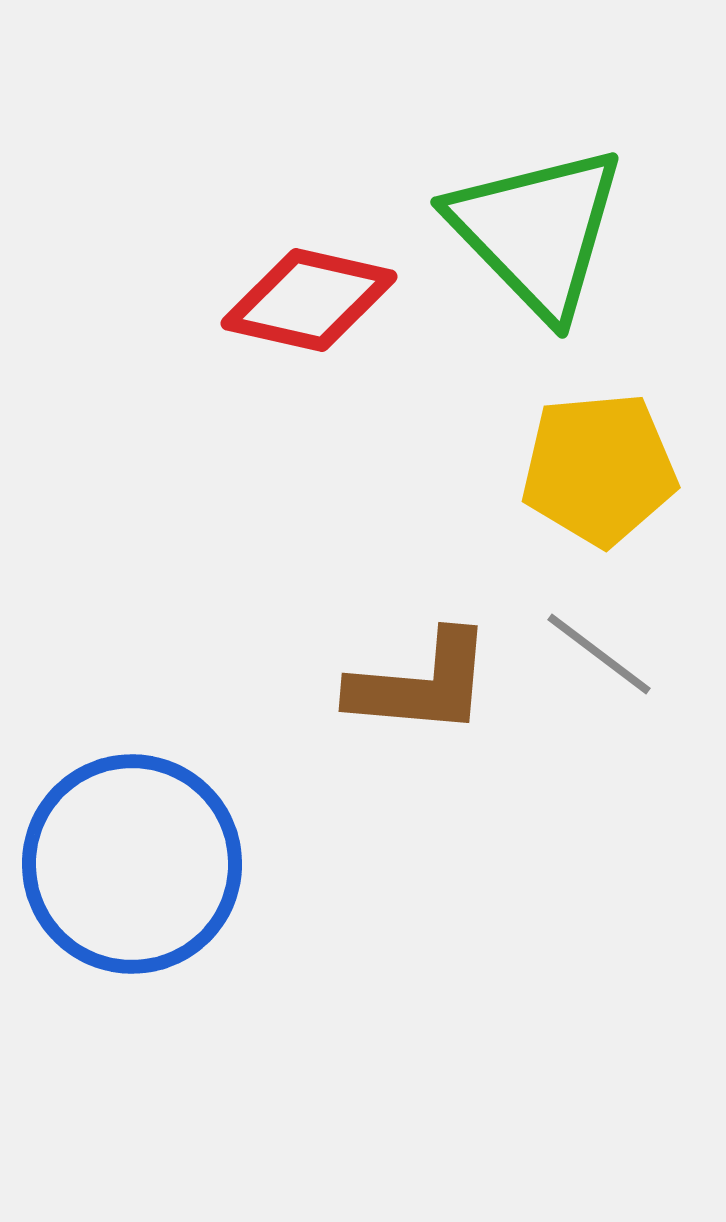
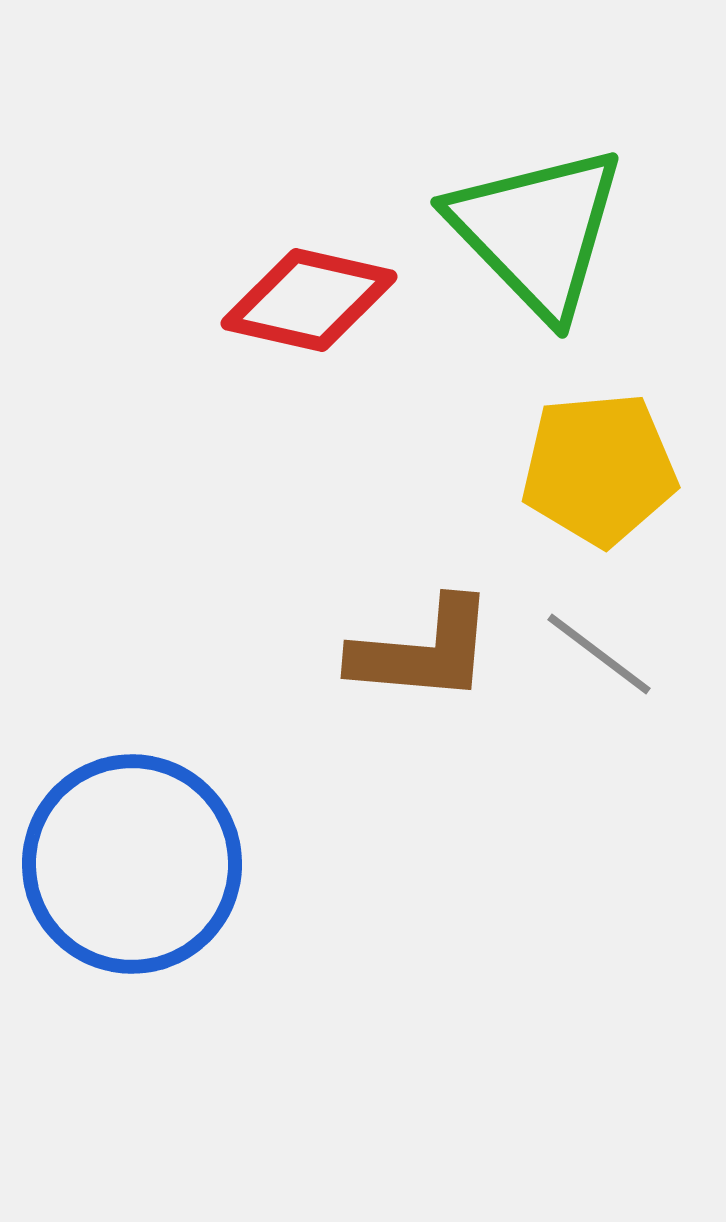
brown L-shape: moved 2 px right, 33 px up
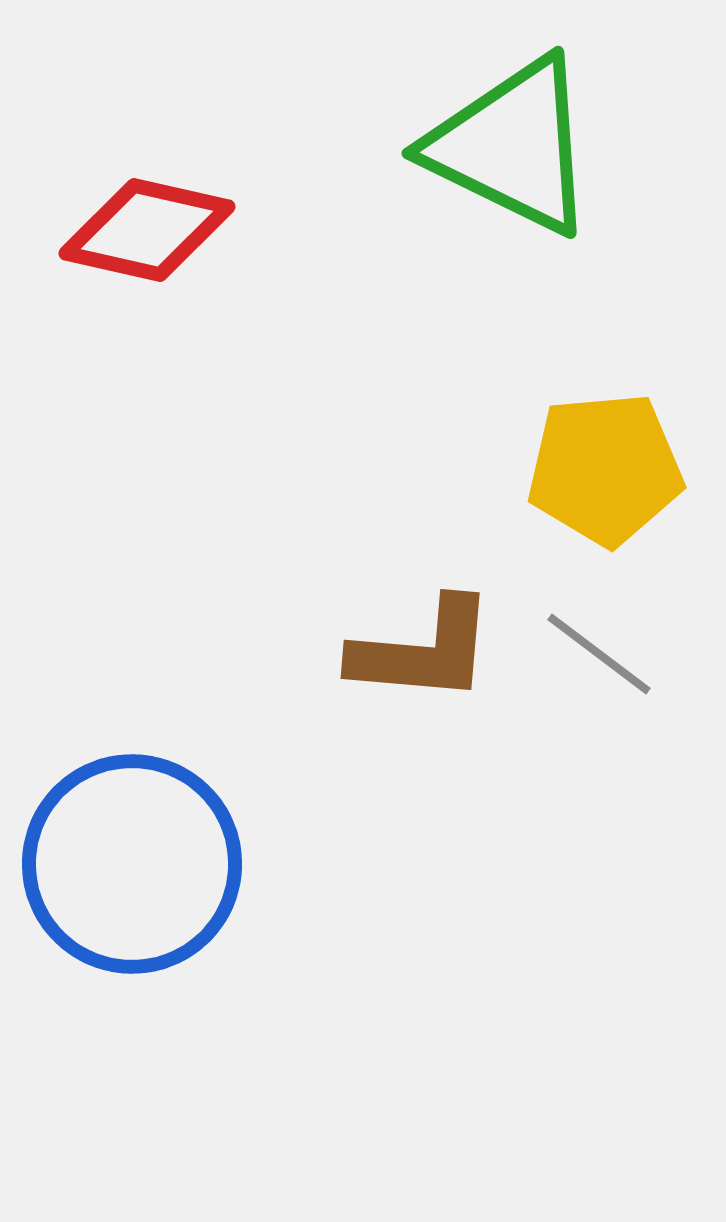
green triangle: moved 25 px left, 85 px up; rotated 20 degrees counterclockwise
red diamond: moved 162 px left, 70 px up
yellow pentagon: moved 6 px right
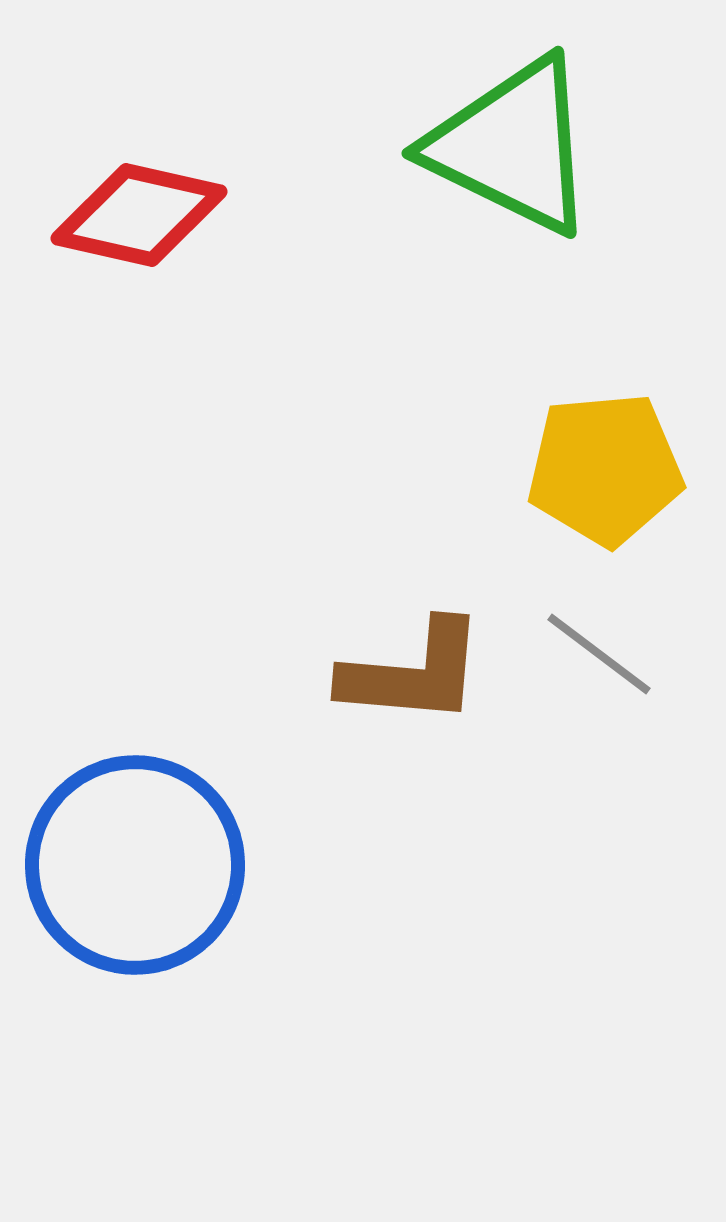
red diamond: moved 8 px left, 15 px up
brown L-shape: moved 10 px left, 22 px down
blue circle: moved 3 px right, 1 px down
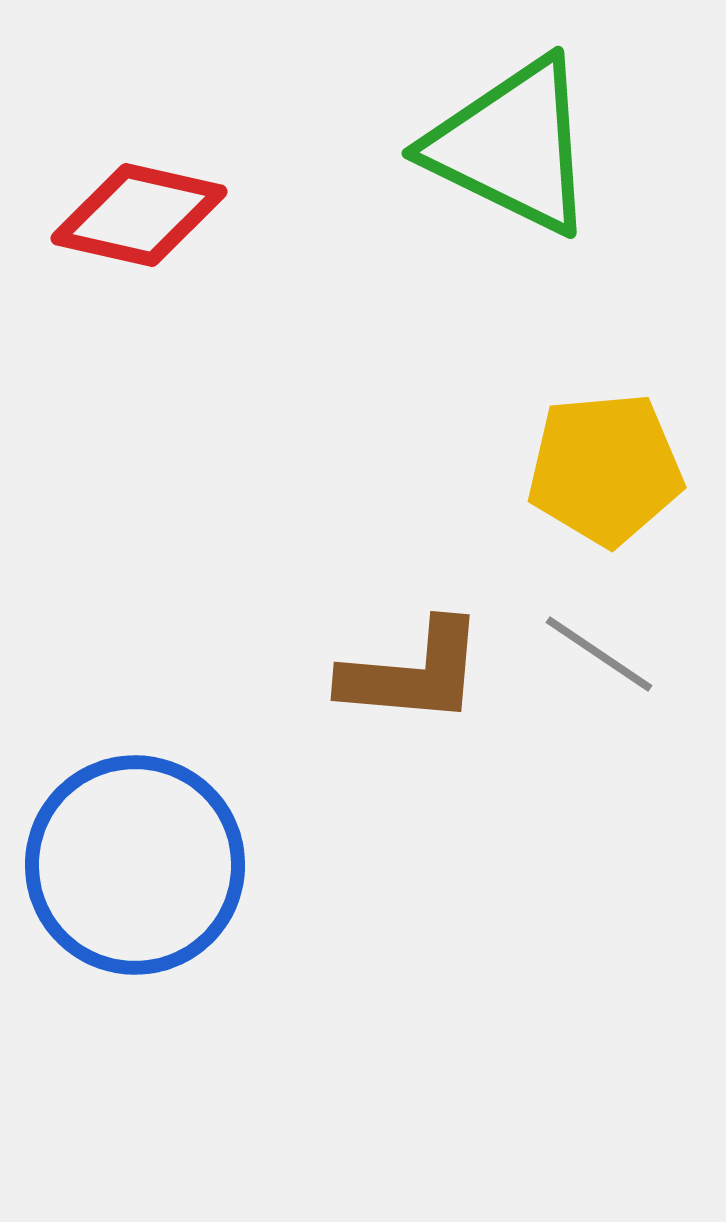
gray line: rotated 3 degrees counterclockwise
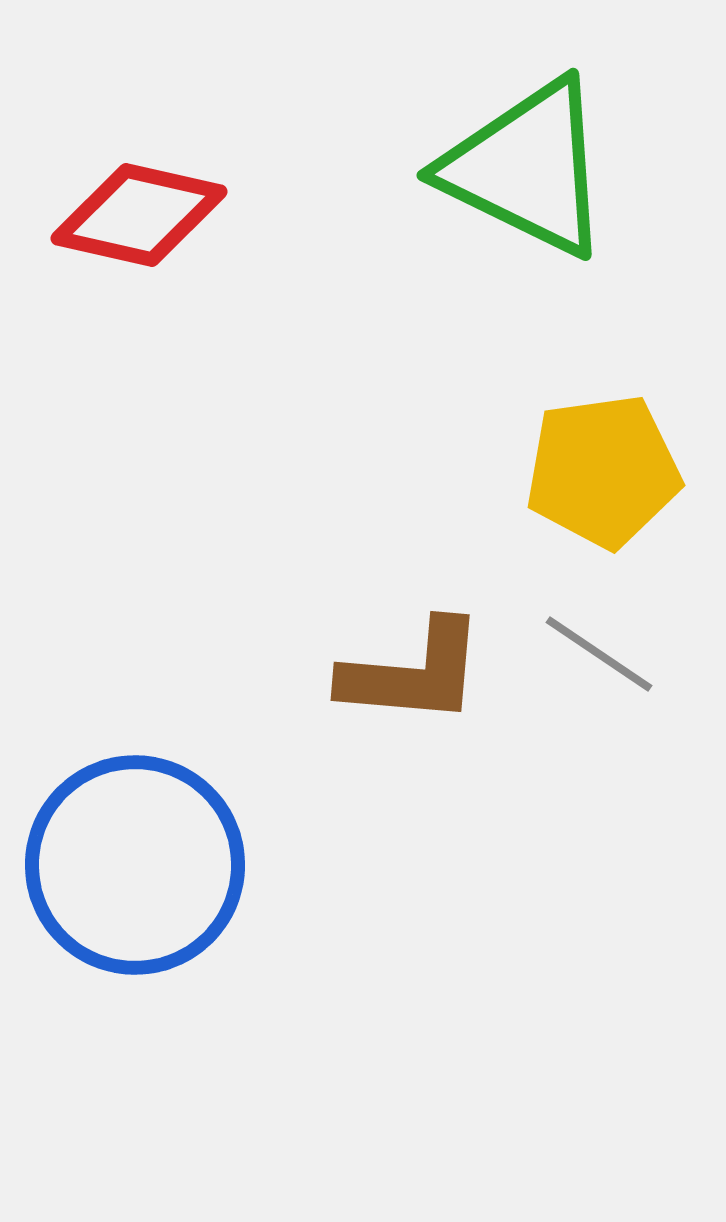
green triangle: moved 15 px right, 22 px down
yellow pentagon: moved 2 px left, 2 px down; rotated 3 degrees counterclockwise
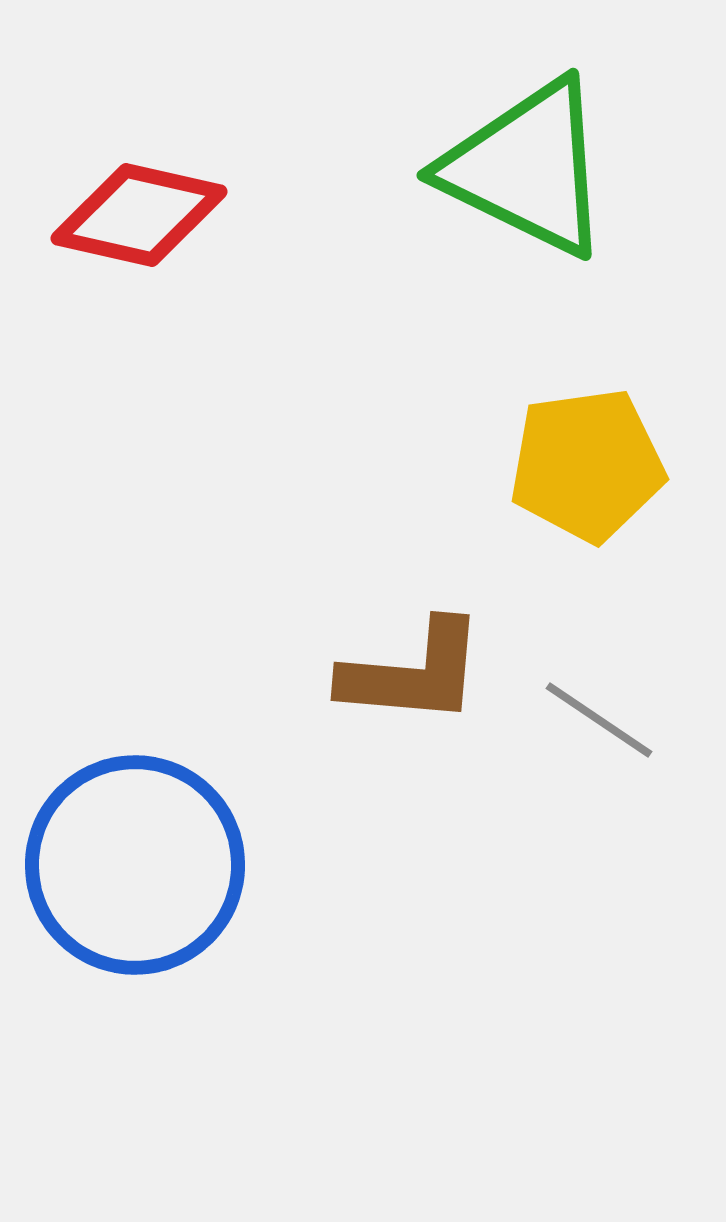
yellow pentagon: moved 16 px left, 6 px up
gray line: moved 66 px down
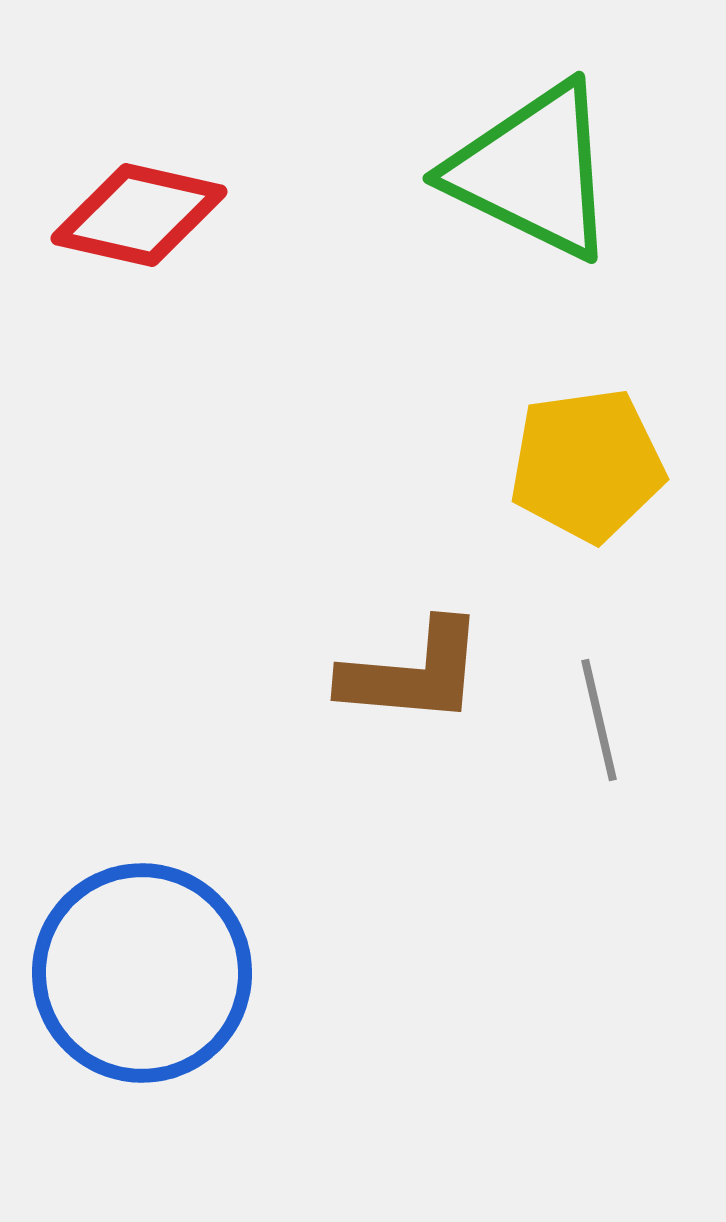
green triangle: moved 6 px right, 3 px down
gray line: rotated 43 degrees clockwise
blue circle: moved 7 px right, 108 px down
